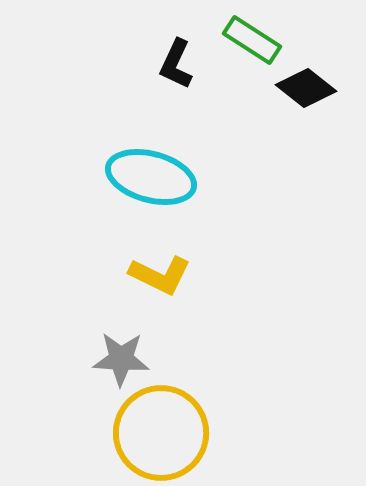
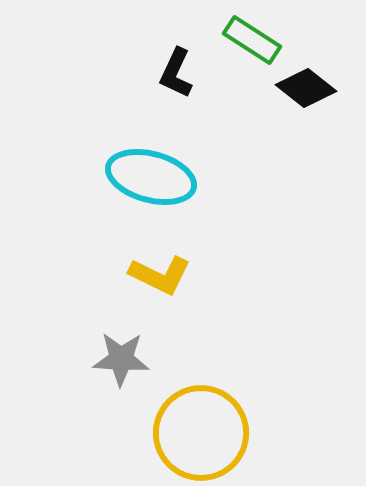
black L-shape: moved 9 px down
yellow circle: moved 40 px right
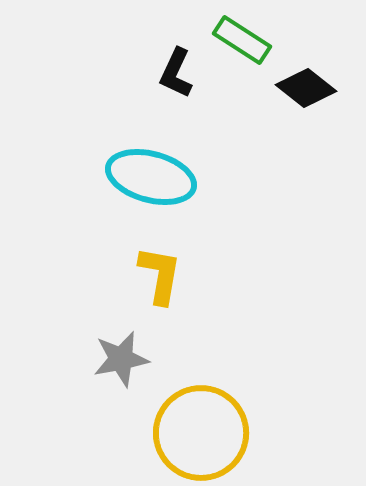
green rectangle: moved 10 px left
yellow L-shape: rotated 106 degrees counterclockwise
gray star: rotated 14 degrees counterclockwise
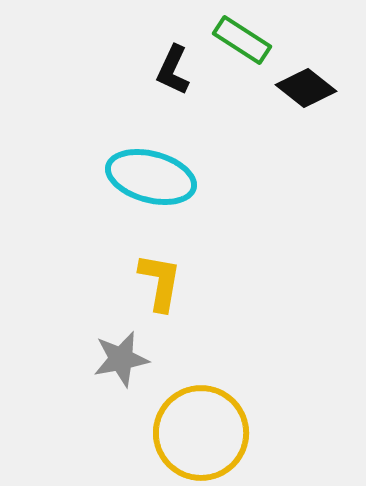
black L-shape: moved 3 px left, 3 px up
yellow L-shape: moved 7 px down
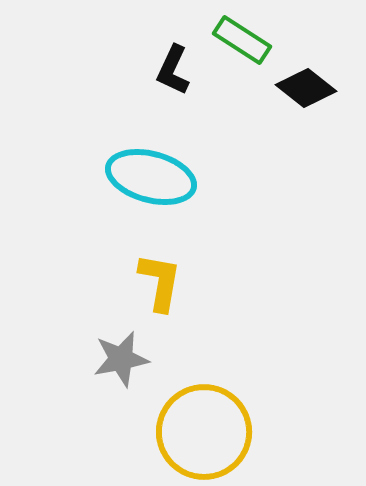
yellow circle: moved 3 px right, 1 px up
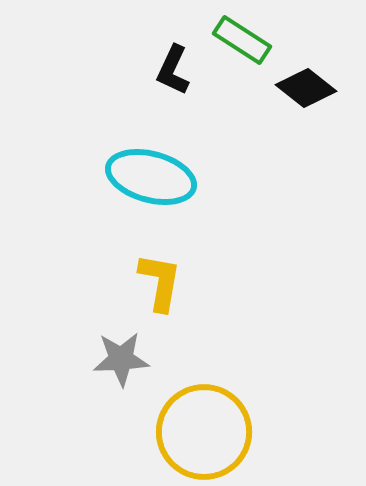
gray star: rotated 8 degrees clockwise
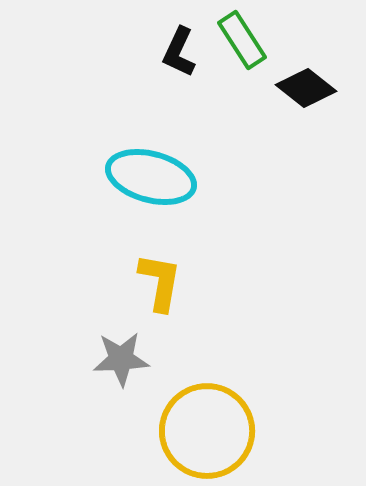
green rectangle: rotated 24 degrees clockwise
black L-shape: moved 6 px right, 18 px up
yellow circle: moved 3 px right, 1 px up
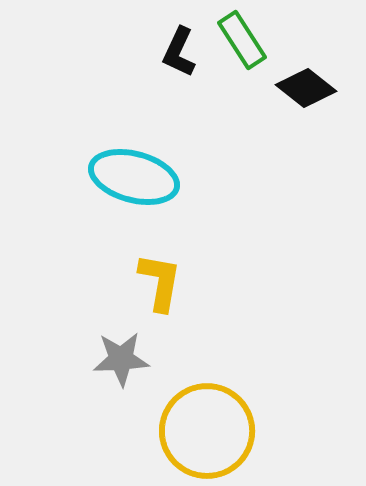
cyan ellipse: moved 17 px left
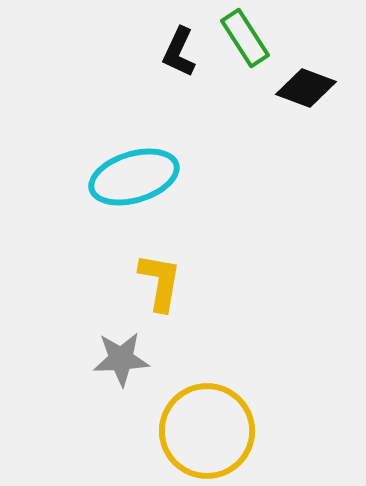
green rectangle: moved 3 px right, 2 px up
black diamond: rotated 18 degrees counterclockwise
cyan ellipse: rotated 32 degrees counterclockwise
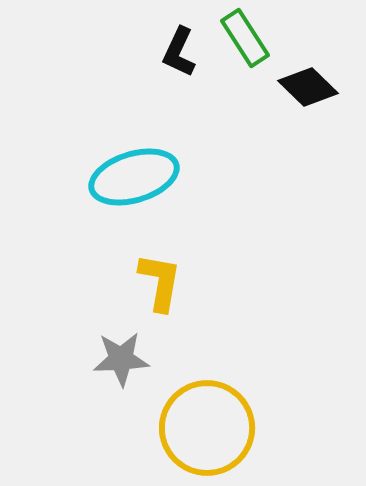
black diamond: moved 2 px right, 1 px up; rotated 24 degrees clockwise
yellow circle: moved 3 px up
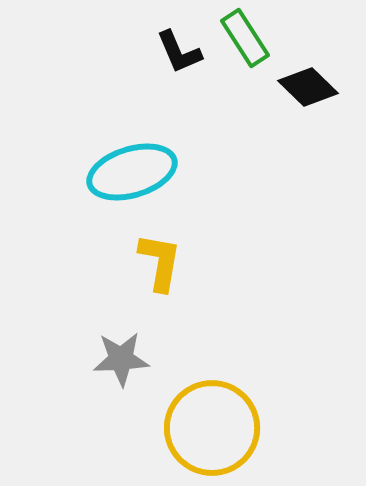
black L-shape: rotated 48 degrees counterclockwise
cyan ellipse: moved 2 px left, 5 px up
yellow L-shape: moved 20 px up
yellow circle: moved 5 px right
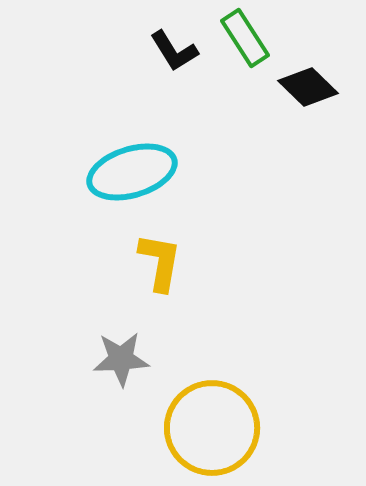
black L-shape: moved 5 px left, 1 px up; rotated 9 degrees counterclockwise
